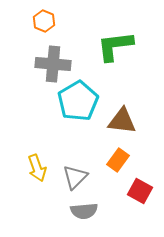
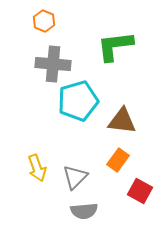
cyan pentagon: rotated 15 degrees clockwise
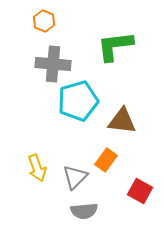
orange rectangle: moved 12 px left
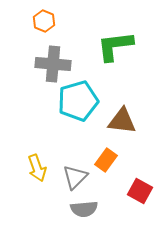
gray semicircle: moved 2 px up
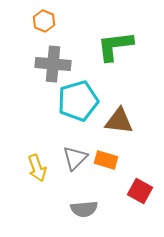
brown triangle: moved 3 px left
orange rectangle: rotated 70 degrees clockwise
gray triangle: moved 19 px up
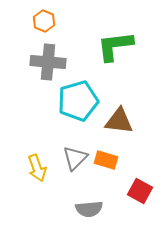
gray cross: moved 5 px left, 2 px up
gray semicircle: moved 5 px right
